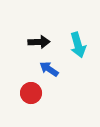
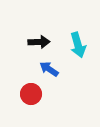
red circle: moved 1 px down
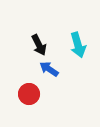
black arrow: moved 3 px down; rotated 65 degrees clockwise
red circle: moved 2 px left
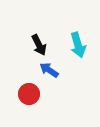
blue arrow: moved 1 px down
